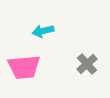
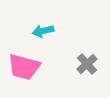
pink trapezoid: rotated 20 degrees clockwise
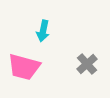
cyan arrow: rotated 65 degrees counterclockwise
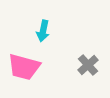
gray cross: moved 1 px right, 1 px down
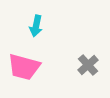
cyan arrow: moved 7 px left, 5 px up
